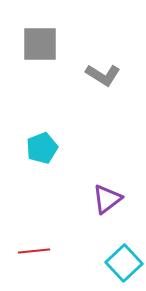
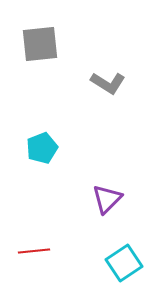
gray square: rotated 6 degrees counterclockwise
gray L-shape: moved 5 px right, 8 px down
purple triangle: rotated 8 degrees counterclockwise
cyan square: rotated 9 degrees clockwise
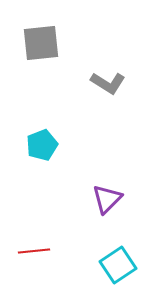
gray square: moved 1 px right, 1 px up
cyan pentagon: moved 3 px up
cyan square: moved 6 px left, 2 px down
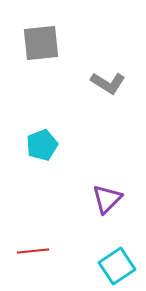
red line: moved 1 px left
cyan square: moved 1 px left, 1 px down
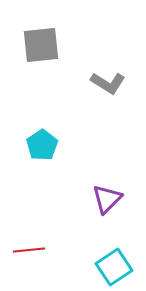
gray square: moved 2 px down
cyan pentagon: rotated 12 degrees counterclockwise
red line: moved 4 px left, 1 px up
cyan square: moved 3 px left, 1 px down
